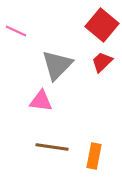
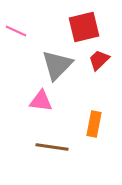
red square: moved 18 px left, 2 px down; rotated 36 degrees clockwise
red trapezoid: moved 3 px left, 2 px up
orange rectangle: moved 32 px up
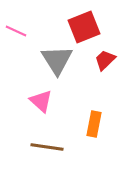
red square: rotated 8 degrees counterclockwise
red trapezoid: moved 6 px right
gray triangle: moved 5 px up; rotated 16 degrees counterclockwise
pink triangle: rotated 35 degrees clockwise
brown line: moved 5 px left
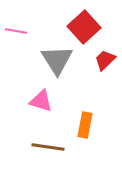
red square: rotated 20 degrees counterclockwise
pink line: rotated 15 degrees counterclockwise
pink triangle: rotated 25 degrees counterclockwise
orange rectangle: moved 9 px left, 1 px down
brown line: moved 1 px right
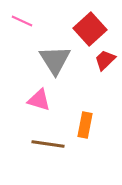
red square: moved 6 px right, 2 px down
pink line: moved 6 px right, 10 px up; rotated 15 degrees clockwise
gray triangle: moved 2 px left
pink triangle: moved 2 px left, 1 px up
brown line: moved 3 px up
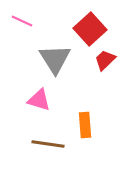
gray triangle: moved 1 px up
orange rectangle: rotated 15 degrees counterclockwise
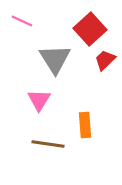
pink triangle: rotated 45 degrees clockwise
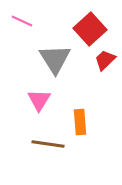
orange rectangle: moved 5 px left, 3 px up
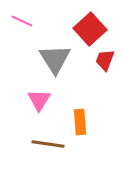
red trapezoid: rotated 25 degrees counterclockwise
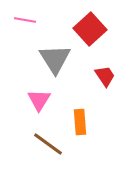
pink line: moved 3 px right, 1 px up; rotated 15 degrees counterclockwise
red trapezoid: moved 16 px down; rotated 125 degrees clockwise
brown line: rotated 28 degrees clockwise
